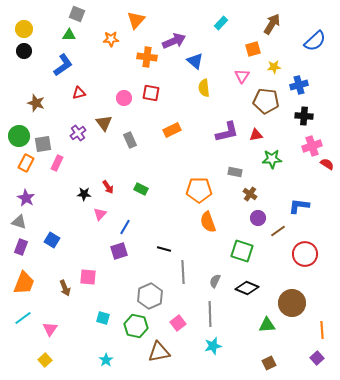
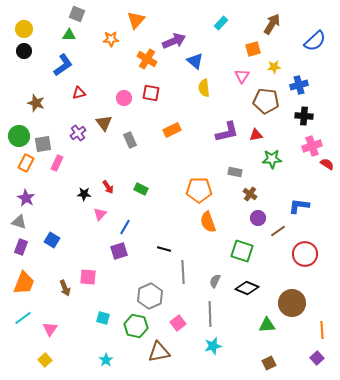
orange cross at (147, 57): moved 2 px down; rotated 24 degrees clockwise
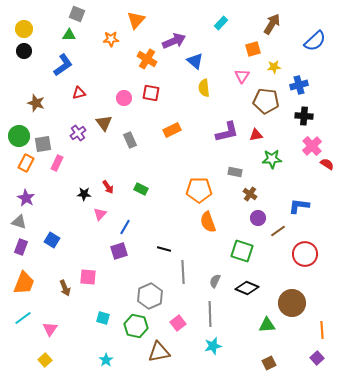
pink cross at (312, 146): rotated 24 degrees counterclockwise
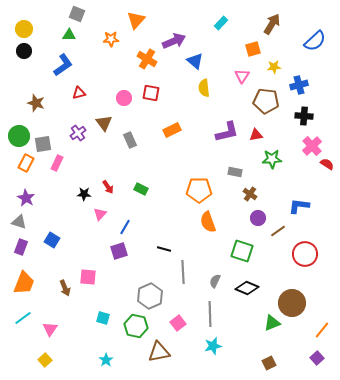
green triangle at (267, 325): moved 5 px right, 2 px up; rotated 18 degrees counterclockwise
orange line at (322, 330): rotated 42 degrees clockwise
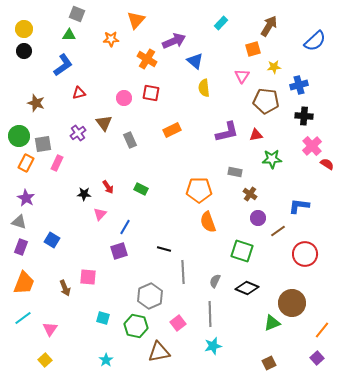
brown arrow at (272, 24): moved 3 px left, 2 px down
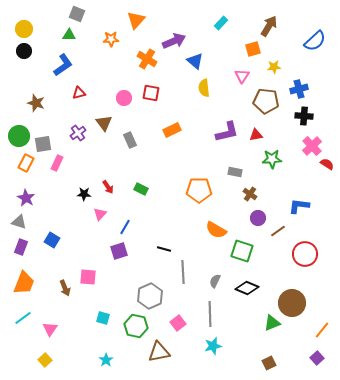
blue cross at (299, 85): moved 4 px down
orange semicircle at (208, 222): moved 8 px right, 8 px down; rotated 40 degrees counterclockwise
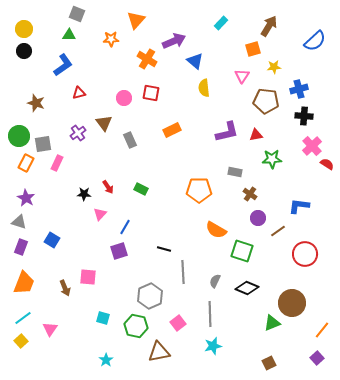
yellow square at (45, 360): moved 24 px left, 19 px up
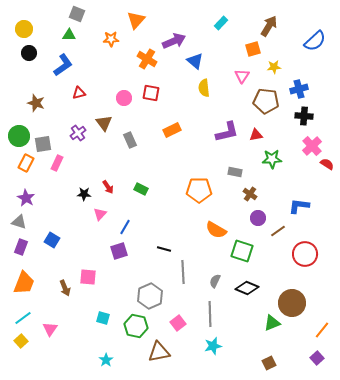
black circle at (24, 51): moved 5 px right, 2 px down
